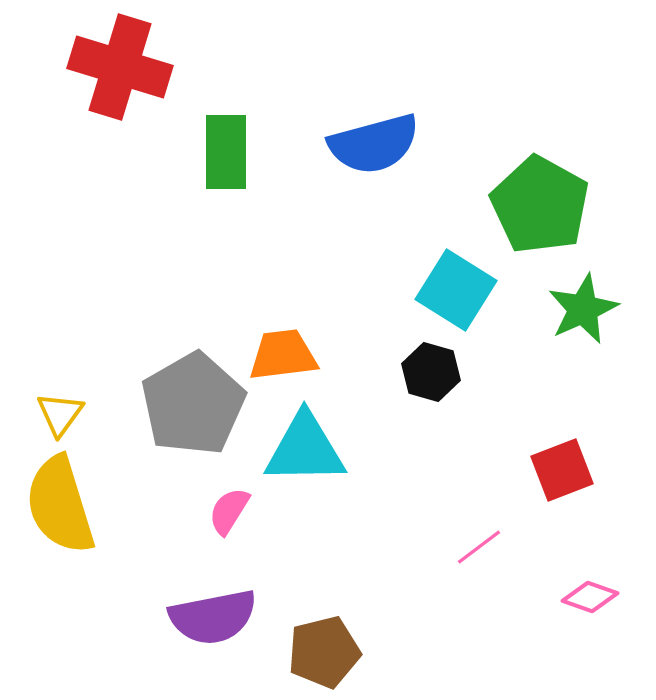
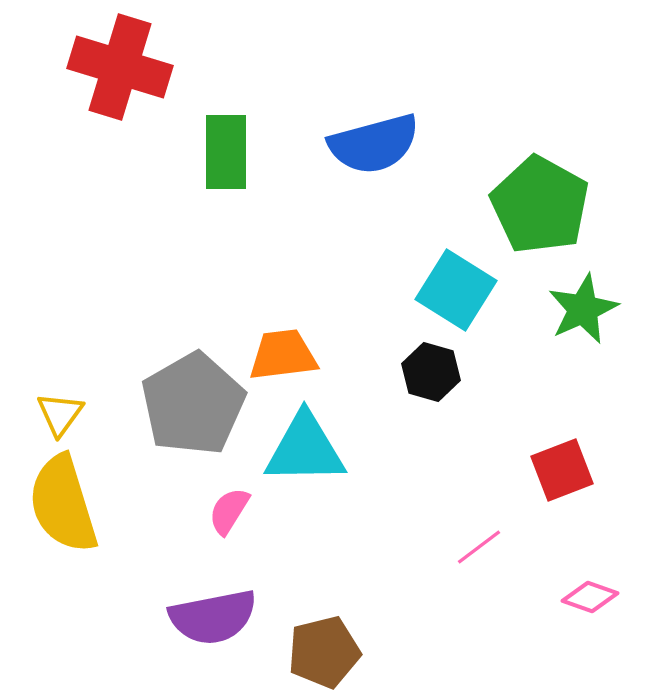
yellow semicircle: moved 3 px right, 1 px up
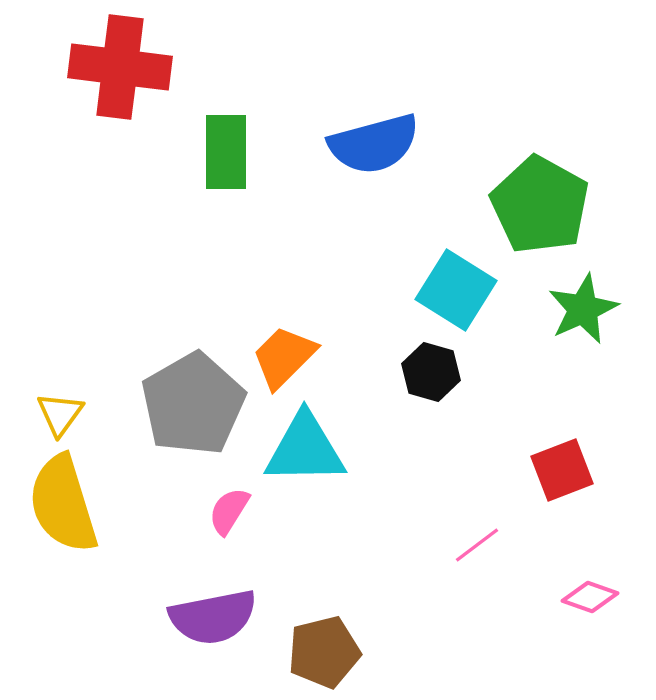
red cross: rotated 10 degrees counterclockwise
orange trapezoid: moved 1 px right, 2 px down; rotated 38 degrees counterclockwise
pink line: moved 2 px left, 2 px up
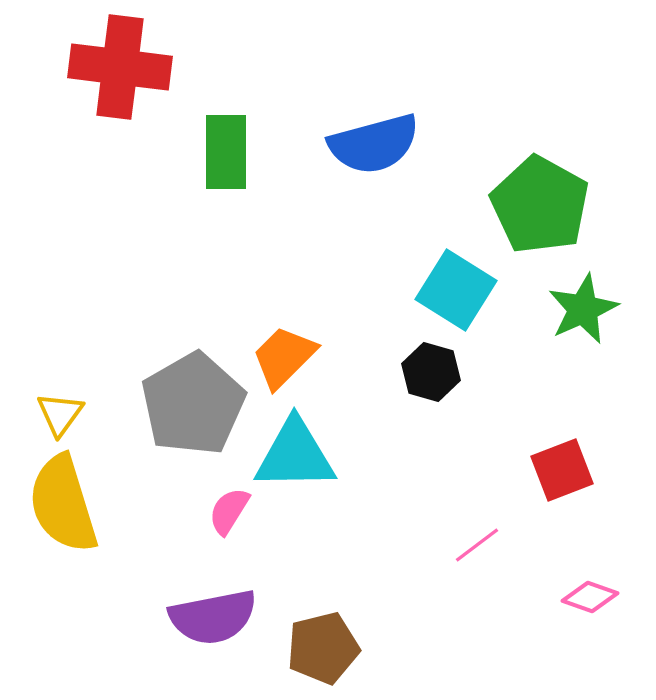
cyan triangle: moved 10 px left, 6 px down
brown pentagon: moved 1 px left, 4 px up
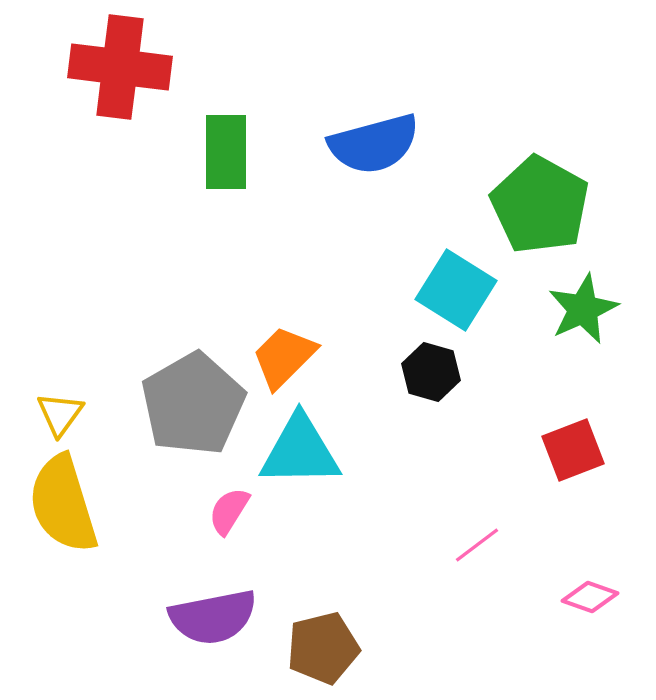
cyan triangle: moved 5 px right, 4 px up
red square: moved 11 px right, 20 px up
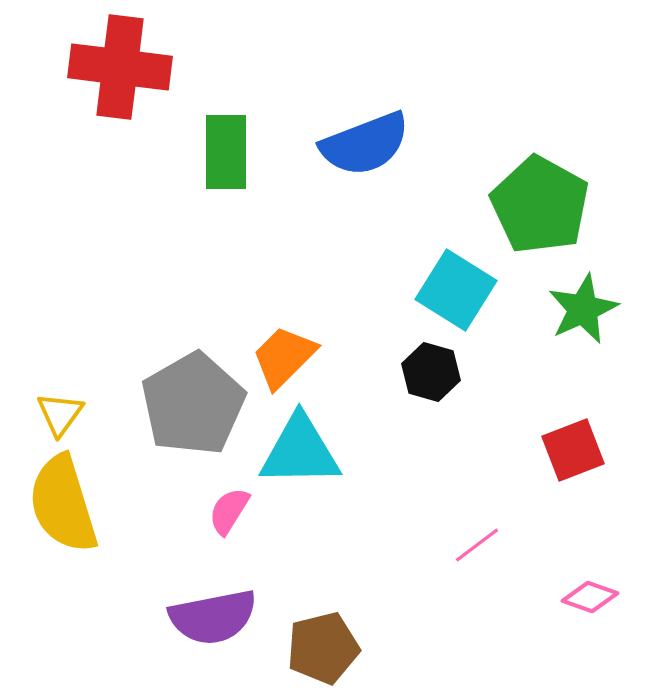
blue semicircle: moved 9 px left; rotated 6 degrees counterclockwise
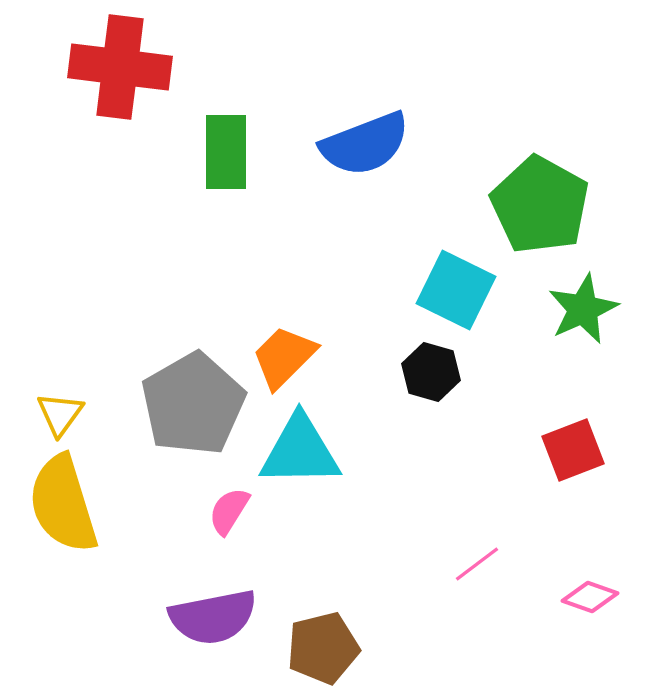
cyan square: rotated 6 degrees counterclockwise
pink line: moved 19 px down
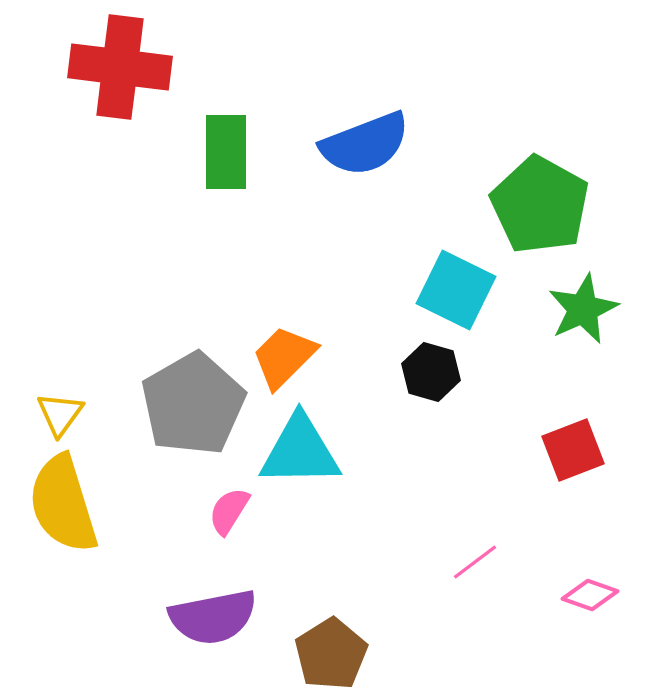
pink line: moved 2 px left, 2 px up
pink diamond: moved 2 px up
brown pentagon: moved 8 px right, 6 px down; rotated 18 degrees counterclockwise
